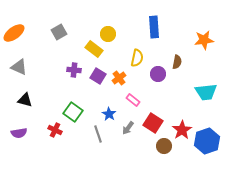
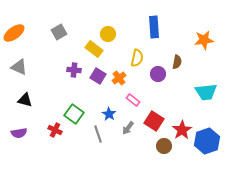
green square: moved 1 px right, 2 px down
red square: moved 1 px right, 2 px up
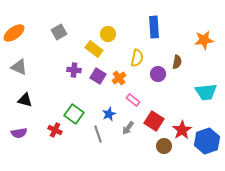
blue star: rotated 16 degrees clockwise
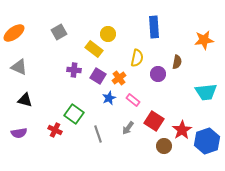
blue star: moved 16 px up
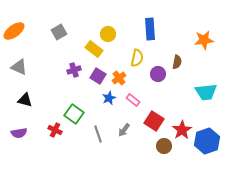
blue rectangle: moved 4 px left, 2 px down
orange ellipse: moved 2 px up
purple cross: rotated 24 degrees counterclockwise
gray arrow: moved 4 px left, 2 px down
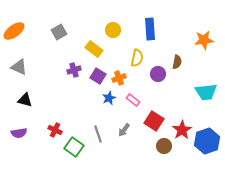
yellow circle: moved 5 px right, 4 px up
orange cross: rotated 16 degrees clockwise
green square: moved 33 px down
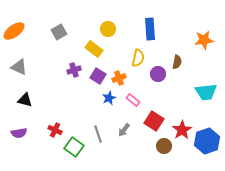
yellow circle: moved 5 px left, 1 px up
yellow semicircle: moved 1 px right
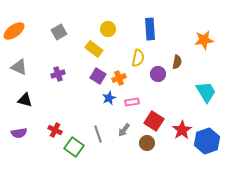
purple cross: moved 16 px left, 4 px down
cyan trapezoid: rotated 115 degrees counterclockwise
pink rectangle: moved 1 px left, 2 px down; rotated 48 degrees counterclockwise
brown circle: moved 17 px left, 3 px up
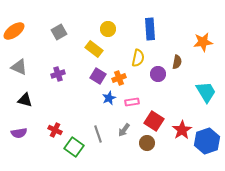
orange star: moved 1 px left, 2 px down
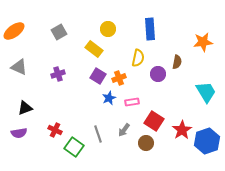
black triangle: moved 8 px down; rotated 35 degrees counterclockwise
brown circle: moved 1 px left
